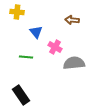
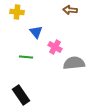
brown arrow: moved 2 px left, 10 px up
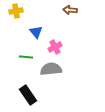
yellow cross: moved 1 px left, 1 px up; rotated 16 degrees counterclockwise
pink cross: rotated 32 degrees clockwise
gray semicircle: moved 23 px left, 6 px down
black rectangle: moved 7 px right
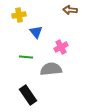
yellow cross: moved 3 px right, 4 px down
pink cross: moved 6 px right
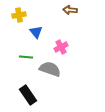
gray semicircle: moved 1 px left; rotated 25 degrees clockwise
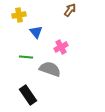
brown arrow: rotated 120 degrees clockwise
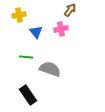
pink cross: moved 18 px up; rotated 16 degrees clockwise
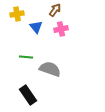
brown arrow: moved 15 px left
yellow cross: moved 2 px left, 1 px up
blue triangle: moved 5 px up
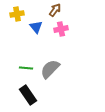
green line: moved 11 px down
gray semicircle: rotated 65 degrees counterclockwise
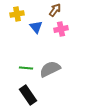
gray semicircle: rotated 20 degrees clockwise
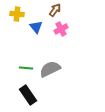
yellow cross: rotated 16 degrees clockwise
pink cross: rotated 16 degrees counterclockwise
